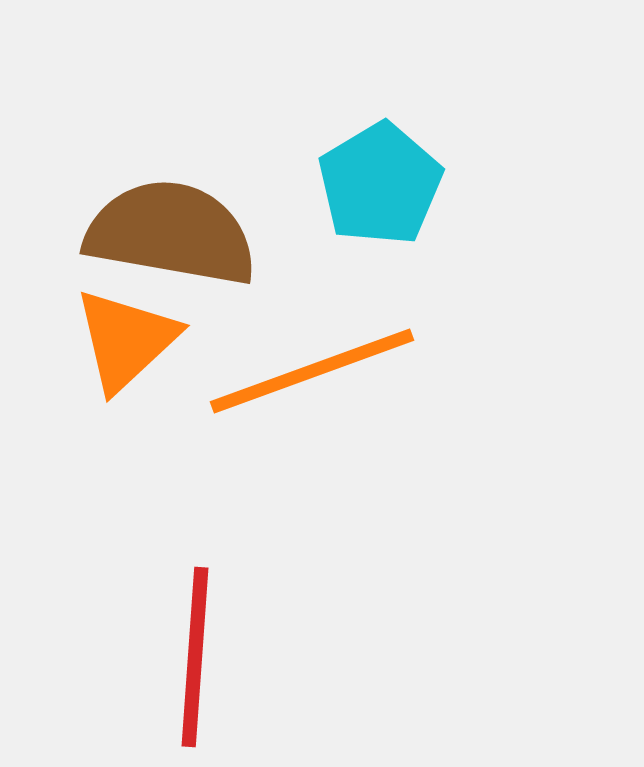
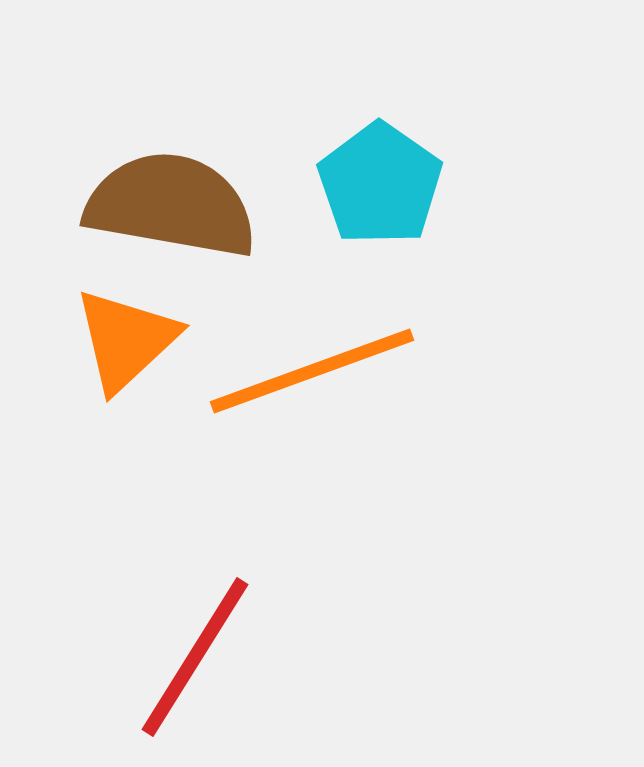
cyan pentagon: rotated 6 degrees counterclockwise
brown semicircle: moved 28 px up
red line: rotated 28 degrees clockwise
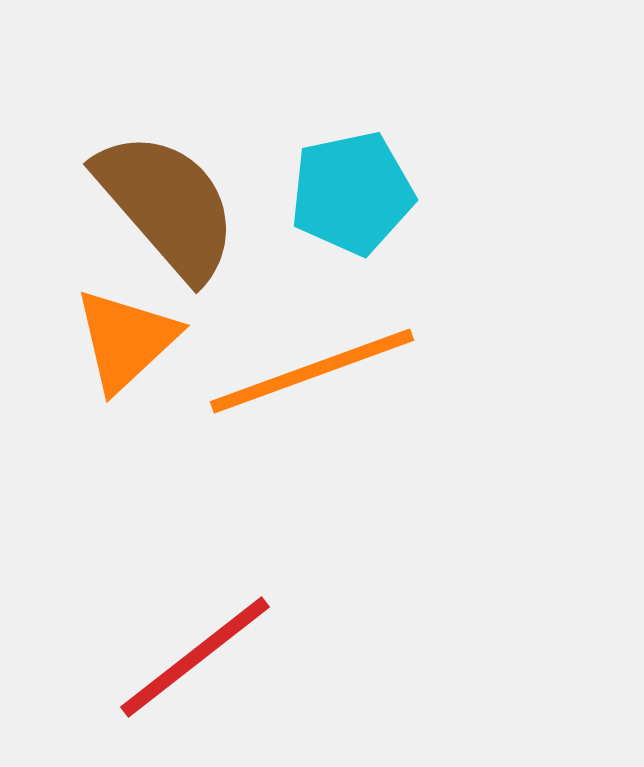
cyan pentagon: moved 28 px left, 9 px down; rotated 25 degrees clockwise
brown semicircle: moved 4 px left; rotated 39 degrees clockwise
red line: rotated 20 degrees clockwise
